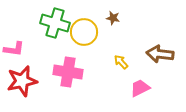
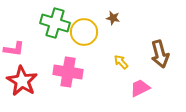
brown arrow: rotated 112 degrees counterclockwise
red star: rotated 28 degrees counterclockwise
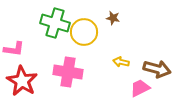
brown arrow: moved 3 px left, 15 px down; rotated 60 degrees counterclockwise
yellow arrow: rotated 35 degrees counterclockwise
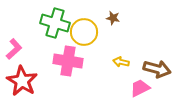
pink L-shape: rotated 50 degrees counterclockwise
pink cross: moved 11 px up
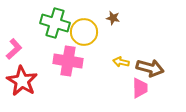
brown arrow: moved 7 px left, 1 px up
pink trapezoid: rotated 115 degrees clockwise
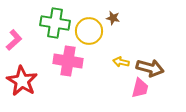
green cross: rotated 8 degrees counterclockwise
yellow circle: moved 5 px right, 1 px up
pink L-shape: moved 9 px up
pink trapezoid: rotated 15 degrees clockwise
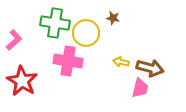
yellow circle: moved 3 px left, 2 px down
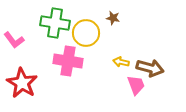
pink L-shape: rotated 95 degrees clockwise
red star: moved 2 px down
pink trapezoid: moved 4 px left, 3 px up; rotated 35 degrees counterclockwise
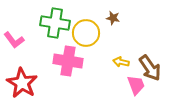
brown arrow: rotated 40 degrees clockwise
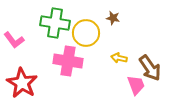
yellow arrow: moved 2 px left, 4 px up
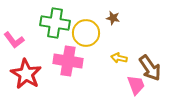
red star: moved 4 px right, 9 px up
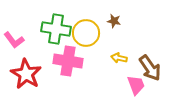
brown star: moved 1 px right, 3 px down
green cross: moved 1 px right, 6 px down
